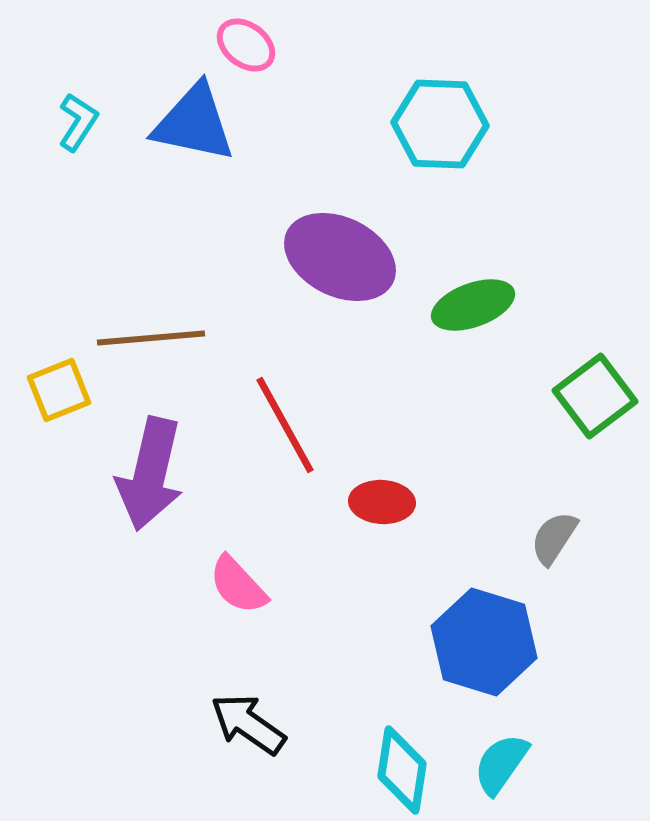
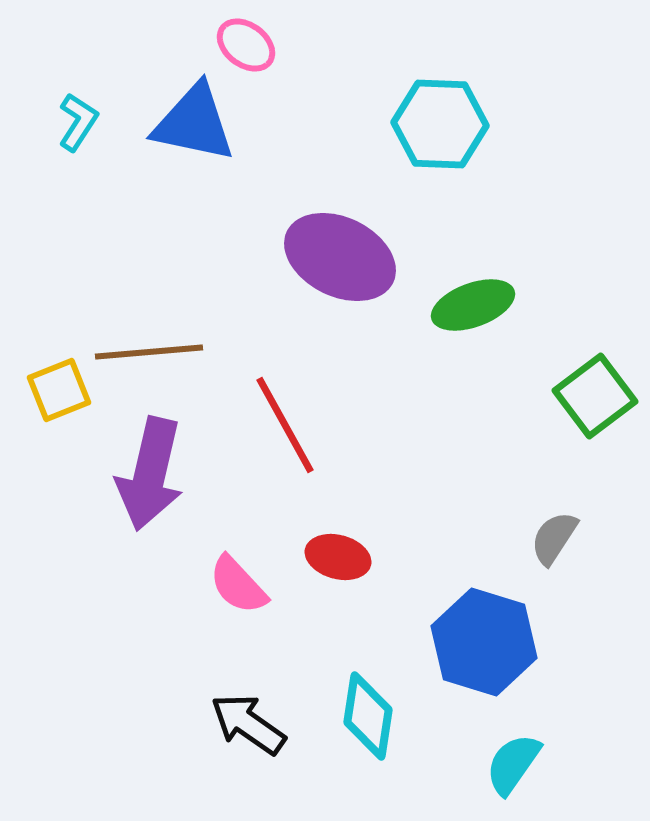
brown line: moved 2 px left, 14 px down
red ellipse: moved 44 px left, 55 px down; rotated 12 degrees clockwise
cyan semicircle: moved 12 px right
cyan diamond: moved 34 px left, 54 px up
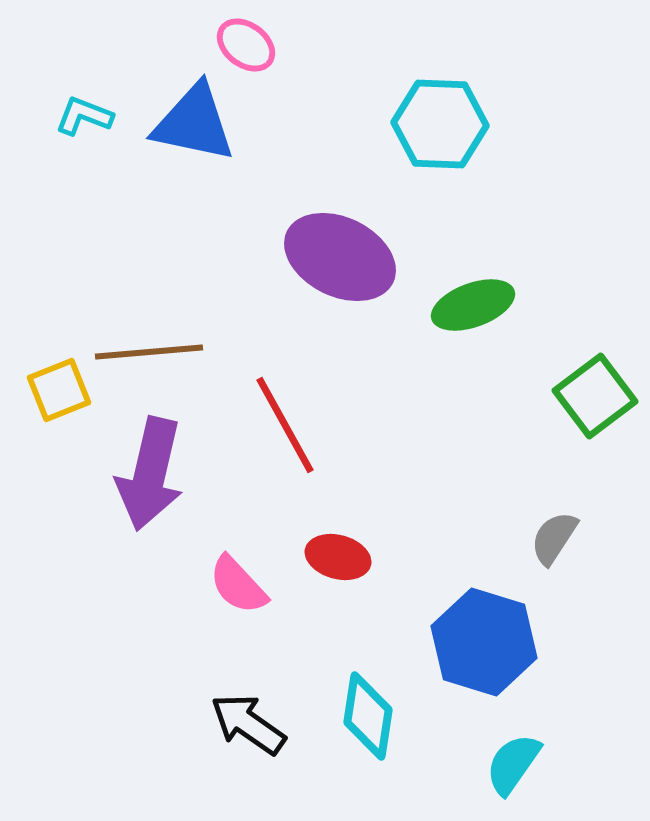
cyan L-shape: moved 6 px right, 6 px up; rotated 102 degrees counterclockwise
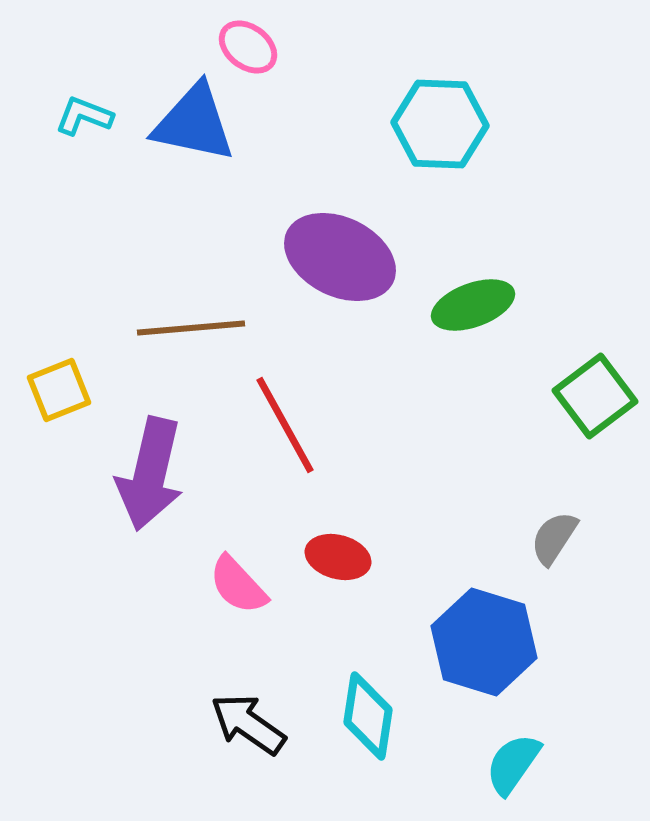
pink ellipse: moved 2 px right, 2 px down
brown line: moved 42 px right, 24 px up
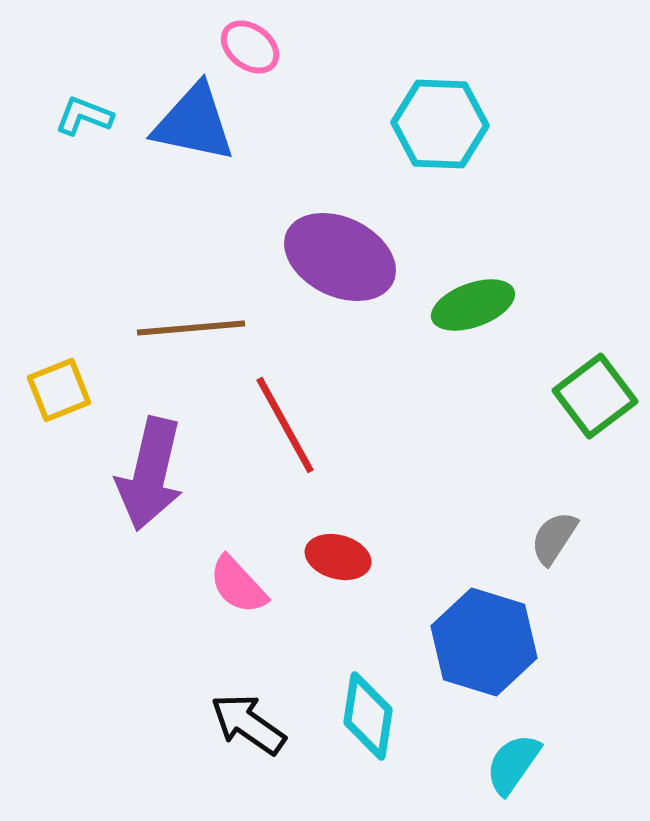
pink ellipse: moved 2 px right
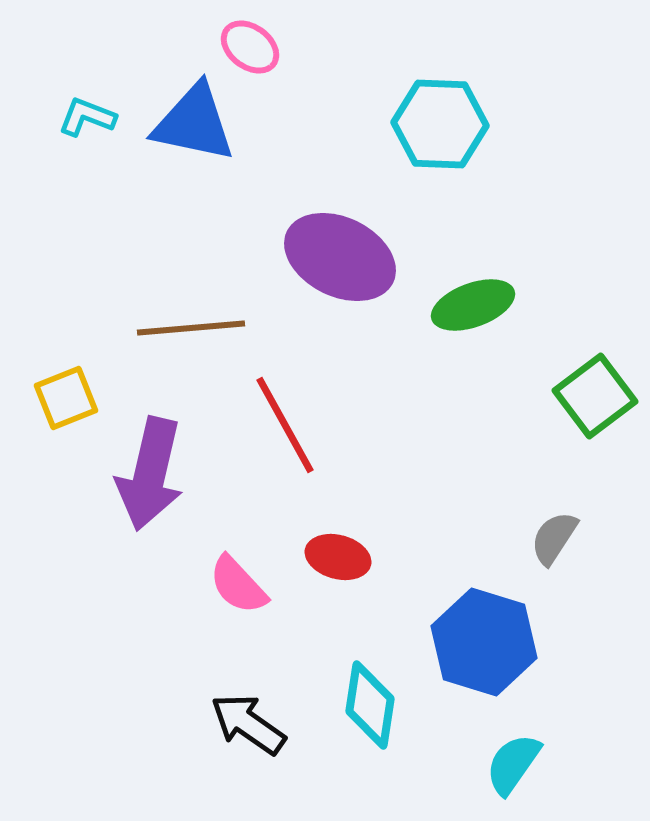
cyan L-shape: moved 3 px right, 1 px down
yellow square: moved 7 px right, 8 px down
cyan diamond: moved 2 px right, 11 px up
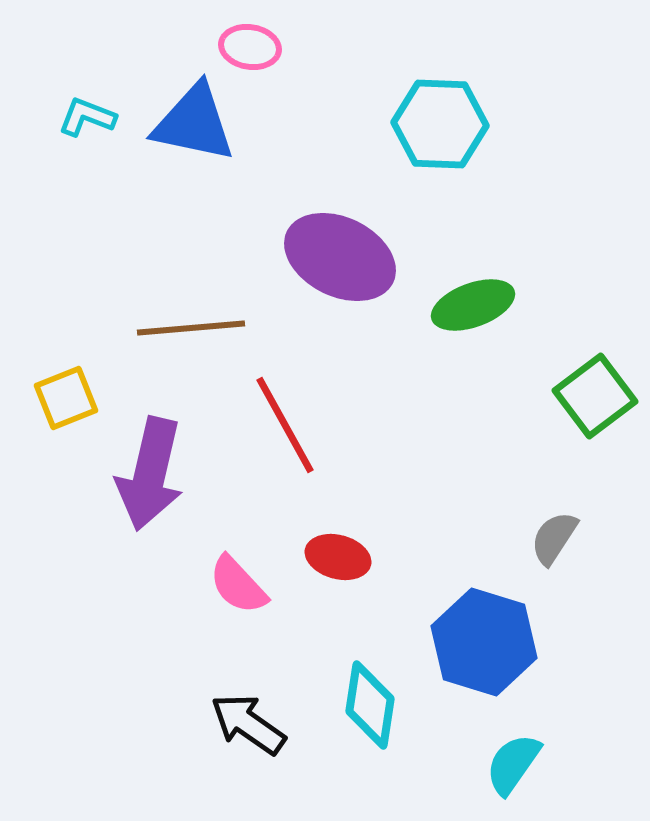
pink ellipse: rotated 28 degrees counterclockwise
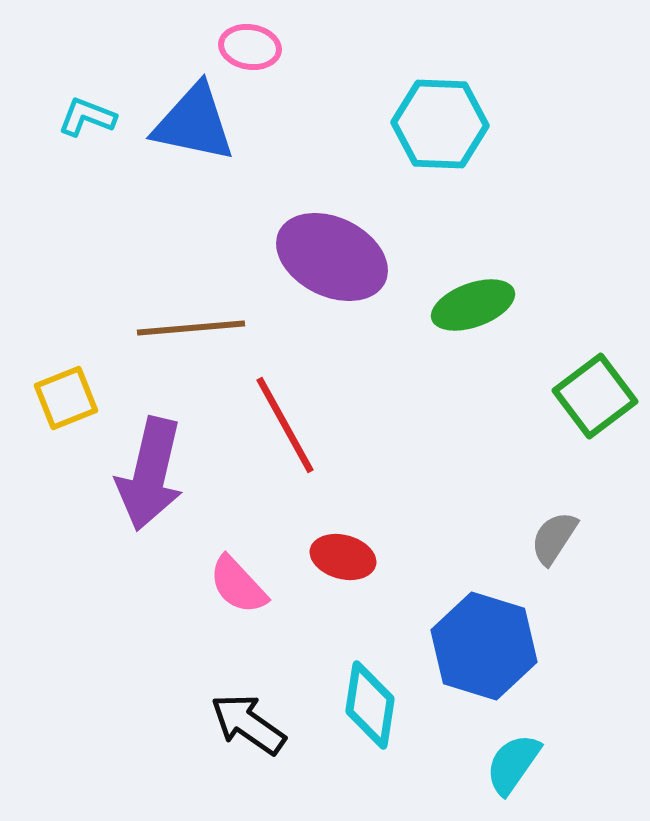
purple ellipse: moved 8 px left
red ellipse: moved 5 px right
blue hexagon: moved 4 px down
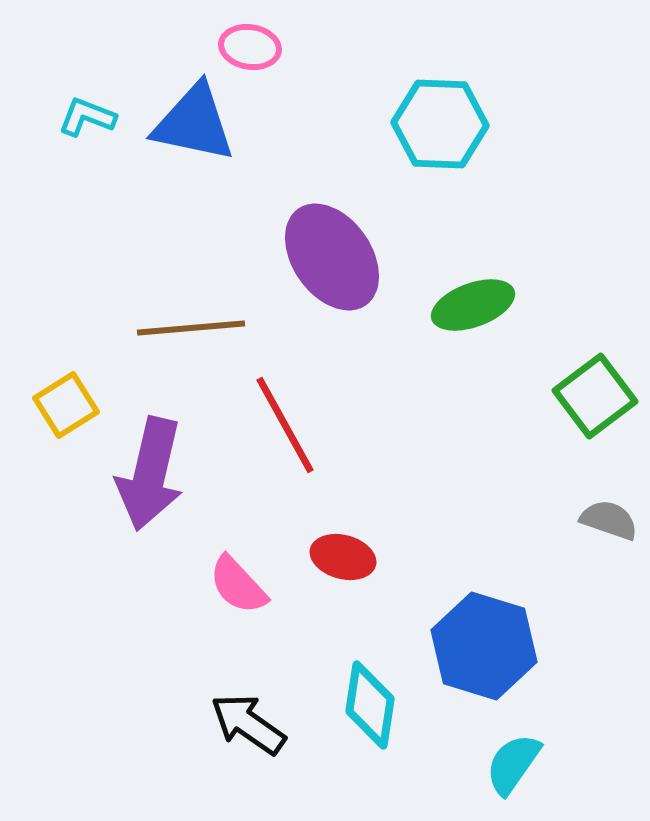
purple ellipse: rotated 29 degrees clockwise
yellow square: moved 7 px down; rotated 10 degrees counterclockwise
gray semicircle: moved 55 px right, 18 px up; rotated 76 degrees clockwise
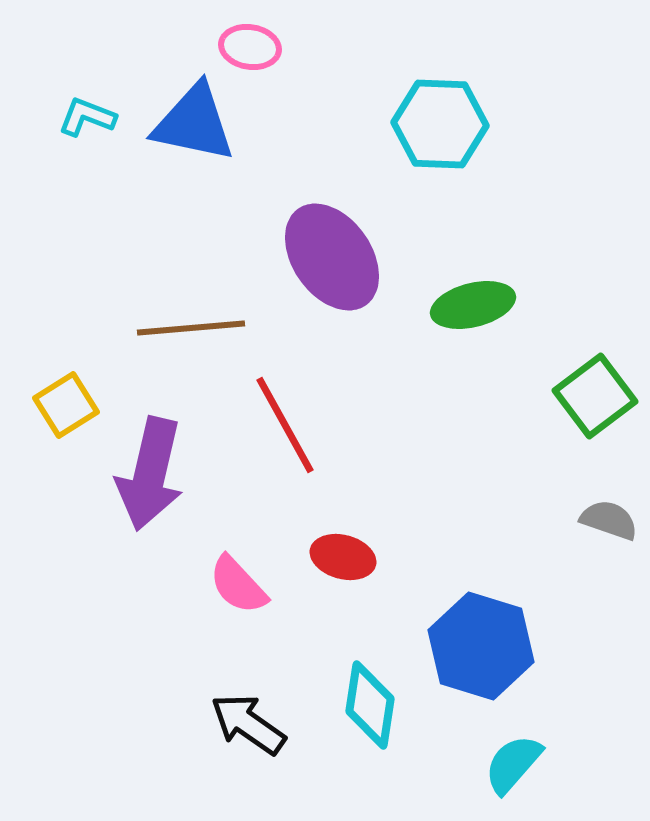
green ellipse: rotated 6 degrees clockwise
blue hexagon: moved 3 px left
cyan semicircle: rotated 6 degrees clockwise
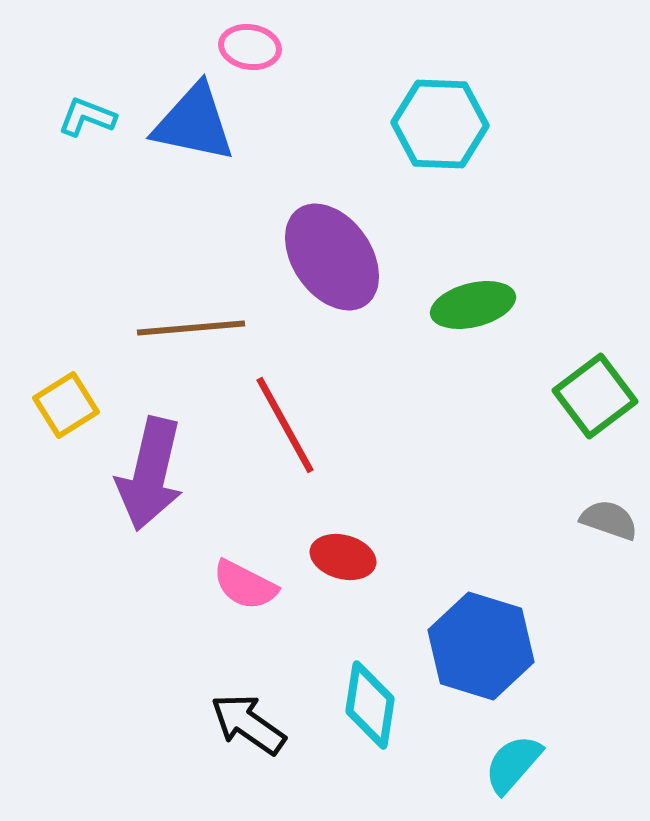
pink semicircle: moved 7 px right; rotated 20 degrees counterclockwise
